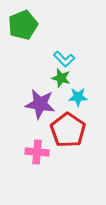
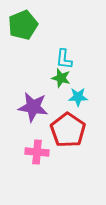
cyan L-shape: rotated 50 degrees clockwise
purple star: moved 7 px left, 3 px down
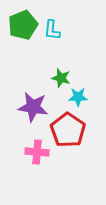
cyan L-shape: moved 12 px left, 29 px up
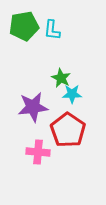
green pentagon: moved 1 px right, 1 px down; rotated 12 degrees clockwise
green star: rotated 12 degrees clockwise
cyan star: moved 6 px left, 3 px up
purple star: rotated 16 degrees counterclockwise
pink cross: moved 1 px right
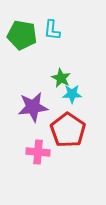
green pentagon: moved 2 px left, 9 px down; rotated 20 degrees clockwise
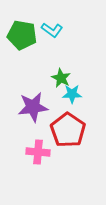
cyan L-shape: rotated 60 degrees counterclockwise
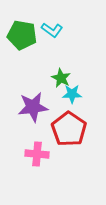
red pentagon: moved 1 px right, 1 px up
pink cross: moved 1 px left, 2 px down
